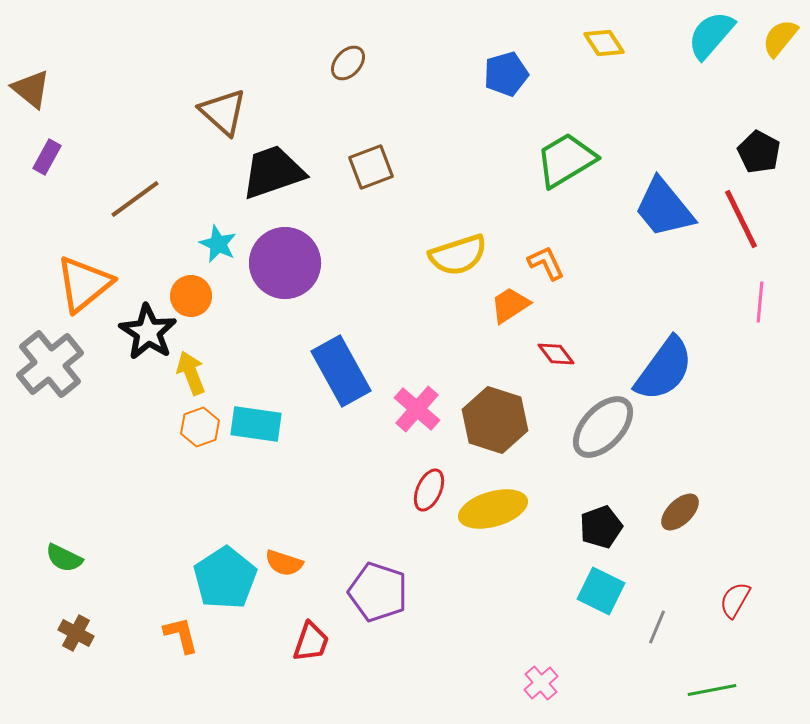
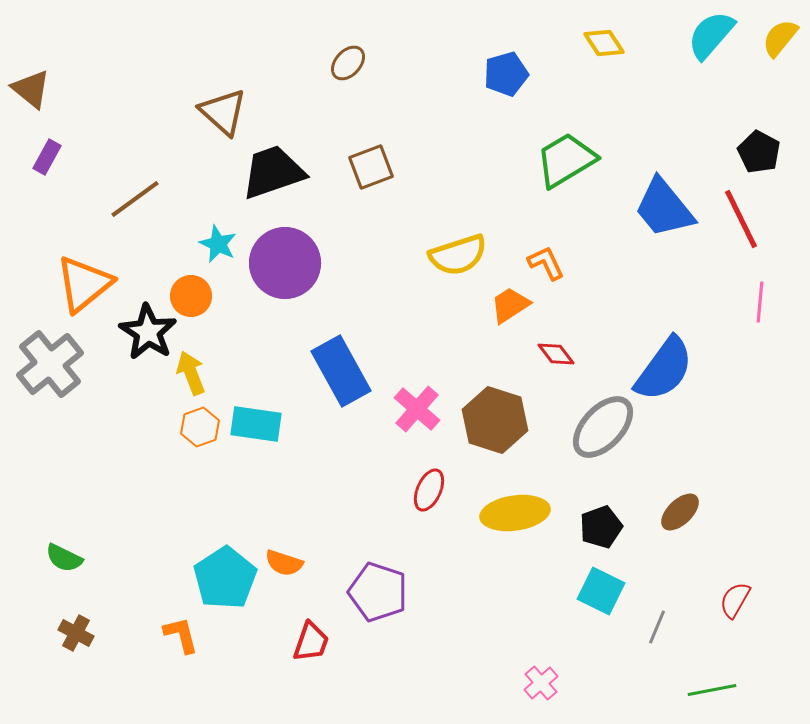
yellow ellipse at (493, 509): moved 22 px right, 4 px down; rotated 8 degrees clockwise
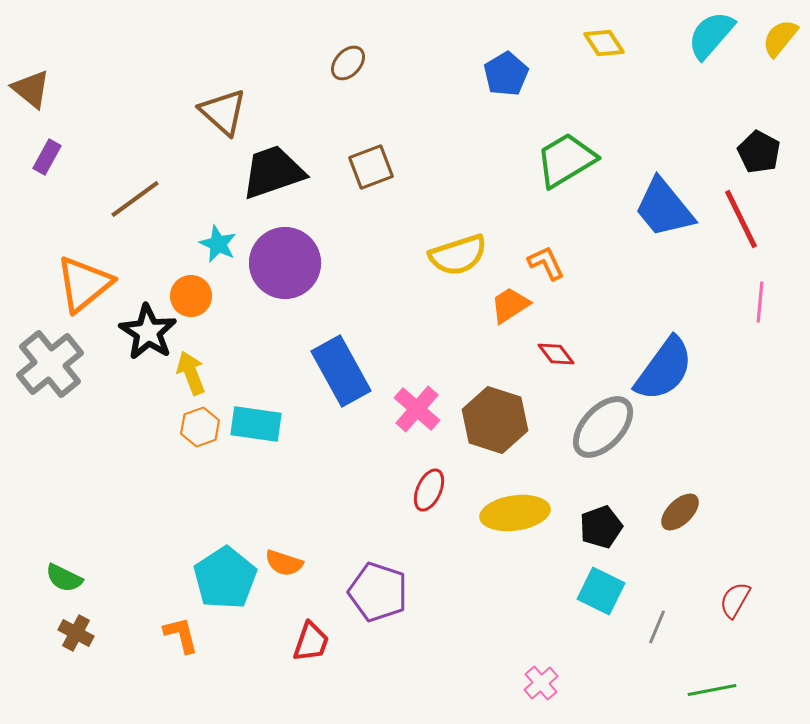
blue pentagon at (506, 74): rotated 15 degrees counterclockwise
green semicircle at (64, 558): moved 20 px down
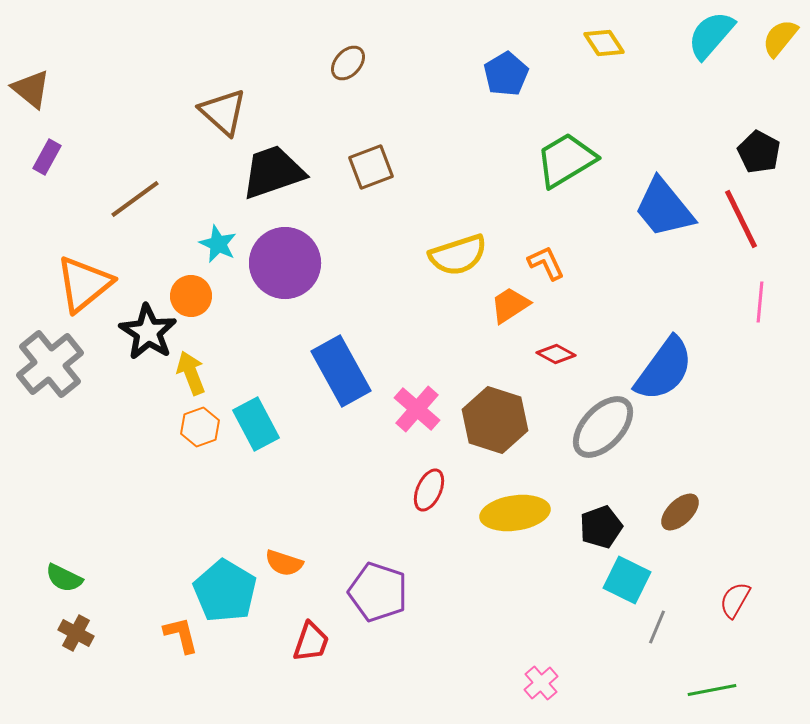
red diamond at (556, 354): rotated 24 degrees counterclockwise
cyan rectangle at (256, 424): rotated 54 degrees clockwise
cyan pentagon at (225, 578): moved 13 px down; rotated 8 degrees counterclockwise
cyan square at (601, 591): moved 26 px right, 11 px up
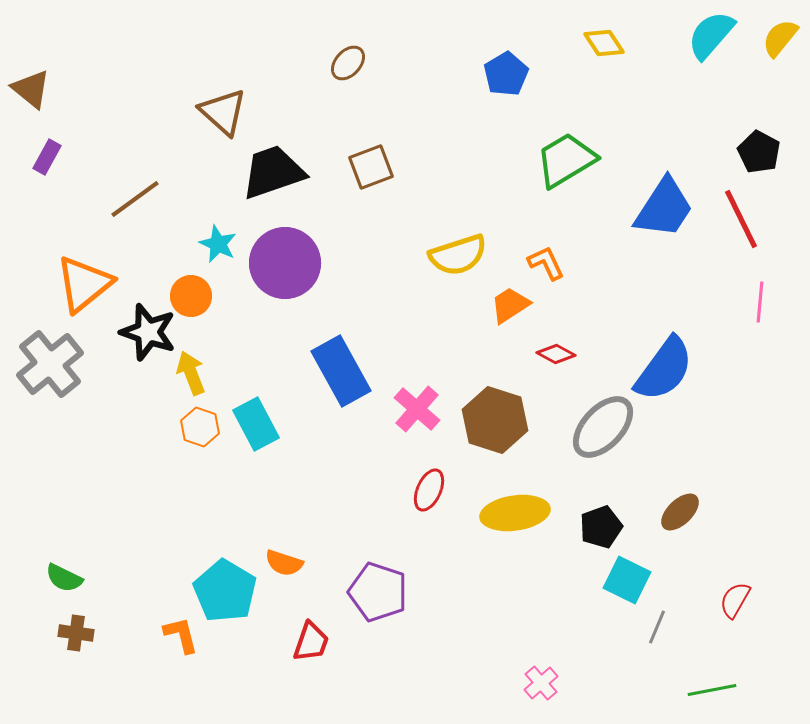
blue trapezoid at (664, 208): rotated 108 degrees counterclockwise
black star at (148, 332): rotated 14 degrees counterclockwise
orange hexagon at (200, 427): rotated 21 degrees counterclockwise
brown cross at (76, 633): rotated 20 degrees counterclockwise
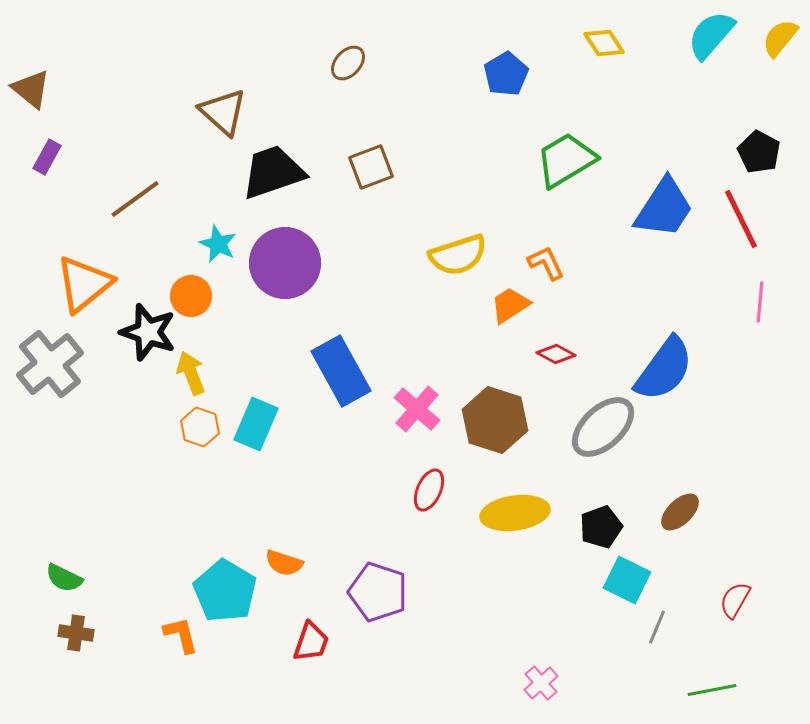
cyan rectangle at (256, 424): rotated 51 degrees clockwise
gray ellipse at (603, 427): rotated 4 degrees clockwise
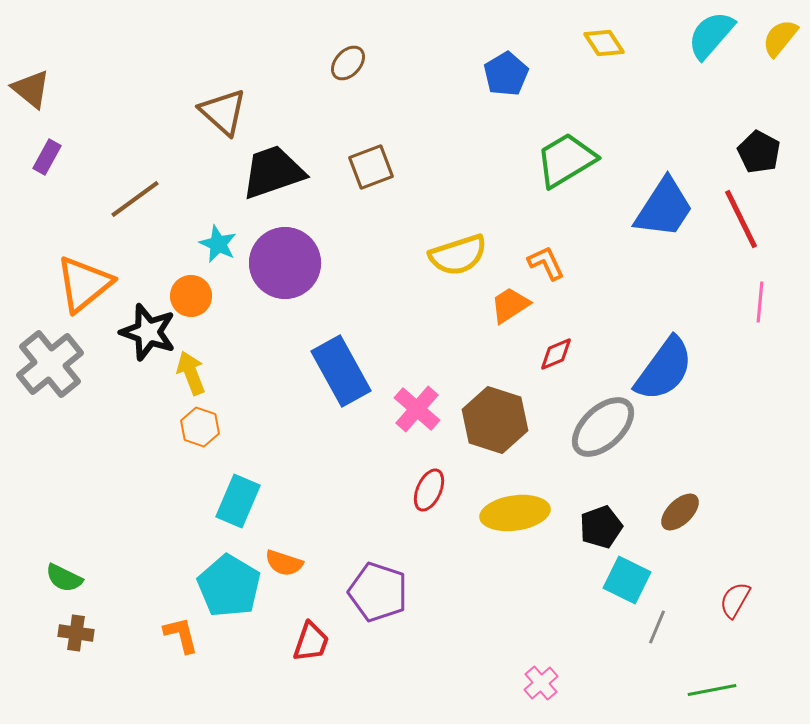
red diamond at (556, 354): rotated 51 degrees counterclockwise
cyan rectangle at (256, 424): moved 18 px left, 77 px down
cyan pentagon at (225, 591): moved 4 px right, 5 px up
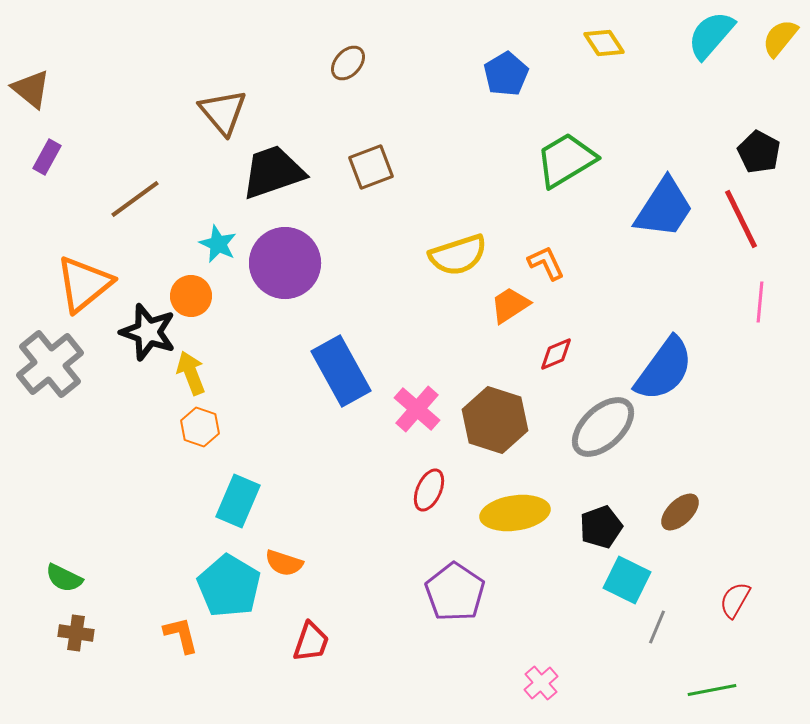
brown triangle at (223, 112): rotated 8 degrees clockwise
purple pentagon at (378, 592): moved 77 px right; rotated 16 degrees clockwise
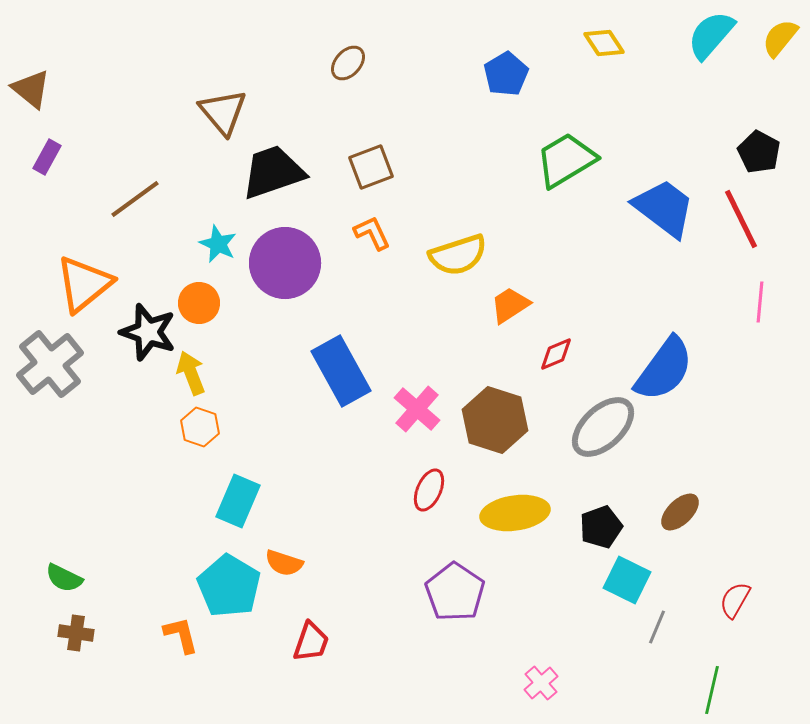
blue trapezoid at (664, 208): rotated 86 degrees counterclockwise
orange L-shape at (546, 263): moved 174 px left, 30 px up
orange circle at (191, 296): moved 8 px right, 7 px down
green line at (712, 690): rotated 66 degrees counterclockwise
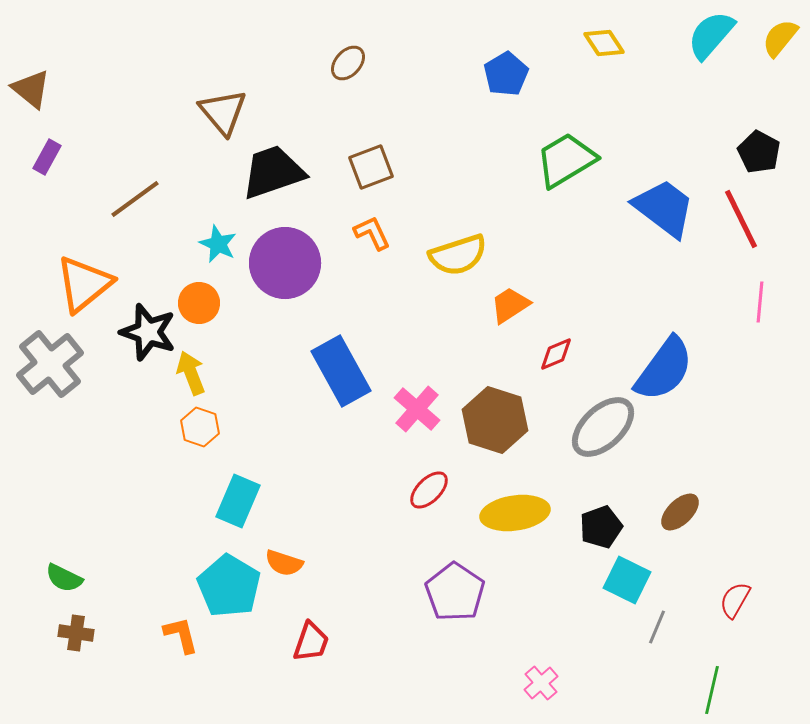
red ellipse at (429, 490): rotated 21 degrees clockwise
